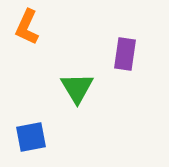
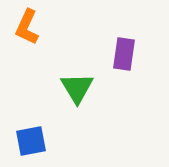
purple rectangle: moved 1 px left
blue square: moved 4 px down
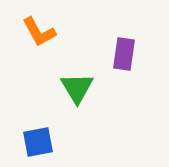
orange L-shape: moved 12 px right, 5 px down; rotated 54 degrees counterclockwise
blue square: moved 7 px right, 1 px down
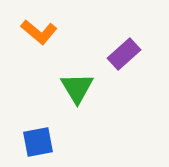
orange L-shape: rotated 21 degrees counterclockwise
purple rectangle: rotated 40 degrees clockwise
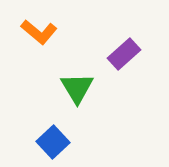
blue square: moved 15 px right; rotated 32 degrees counterclockwise
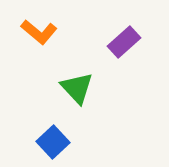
purple rectangle: moved 12 px up
green triangle: rotated 12 degrees counterclockwise
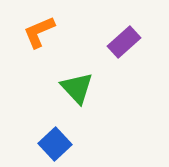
orange L-shape: rotated 117 degrees clockwise
blue square: moved 2 px right, 2 px down
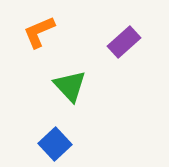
green triangle: moved 7 px left, 2 px up
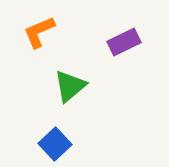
purple rectangle: rotated 16 degrees clockwise
green triangle: rotated 33 degrees clockwise
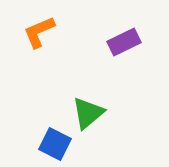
green triangle: moved 18 px right, 27 px down
blue square: rotated 20 degrees counterclockwise
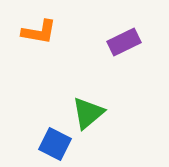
orange L-shape: rotated 147 degrees counterclockwise
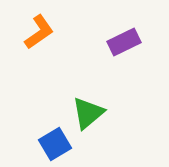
orange L-shape: rotated 45 degrees counterclockwise
blue square: rotated 32 degrees clockwise
